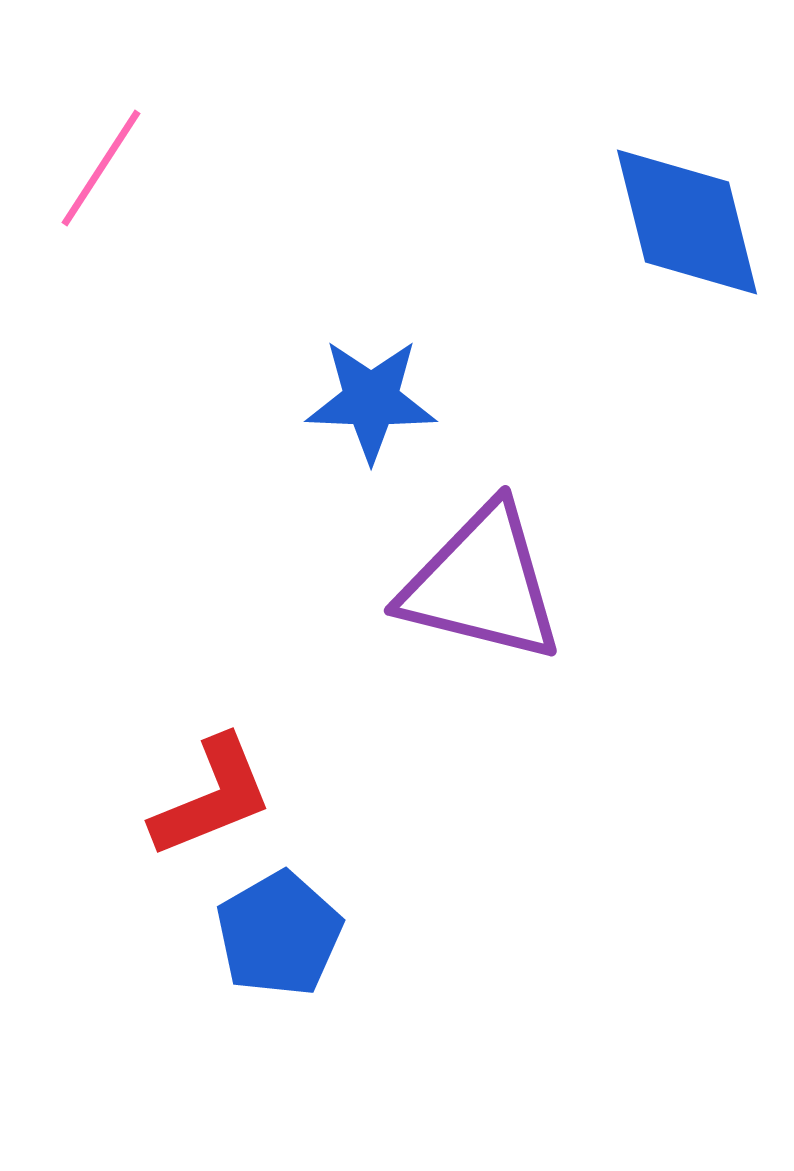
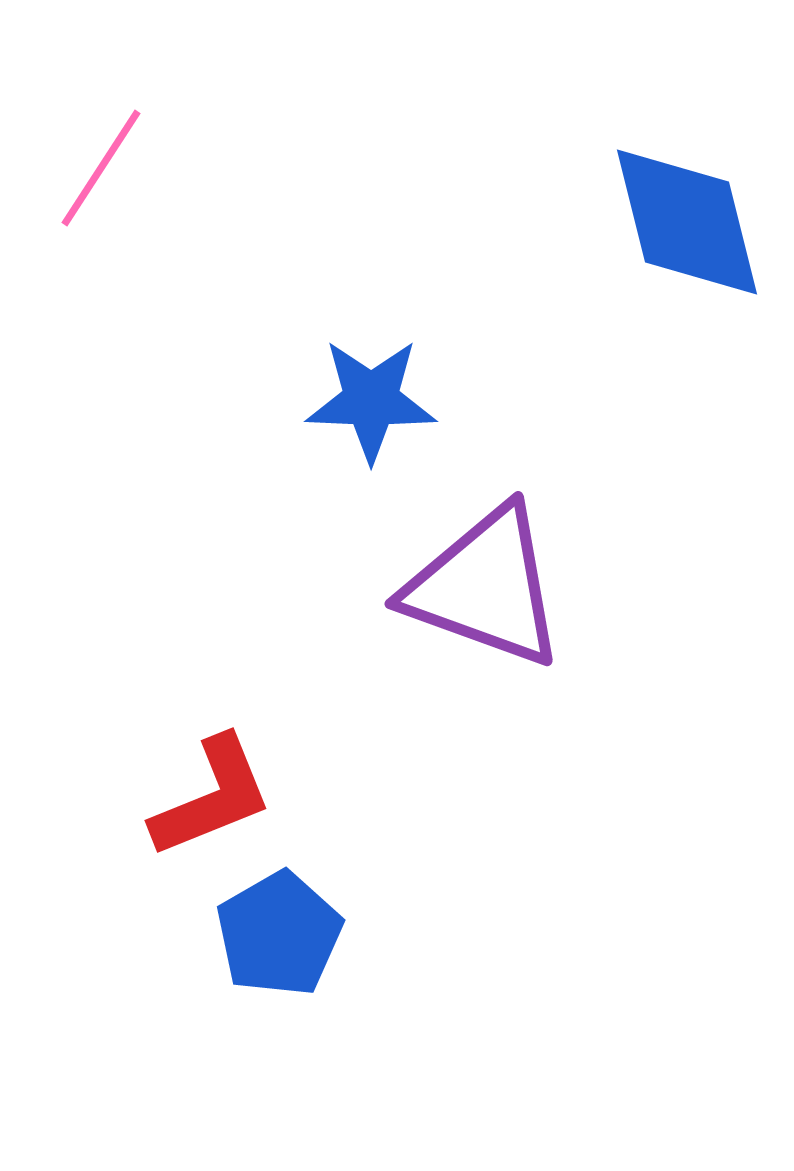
purple triangle: moved 3 px right, 3 px down; rotated 6 degrees clockwise
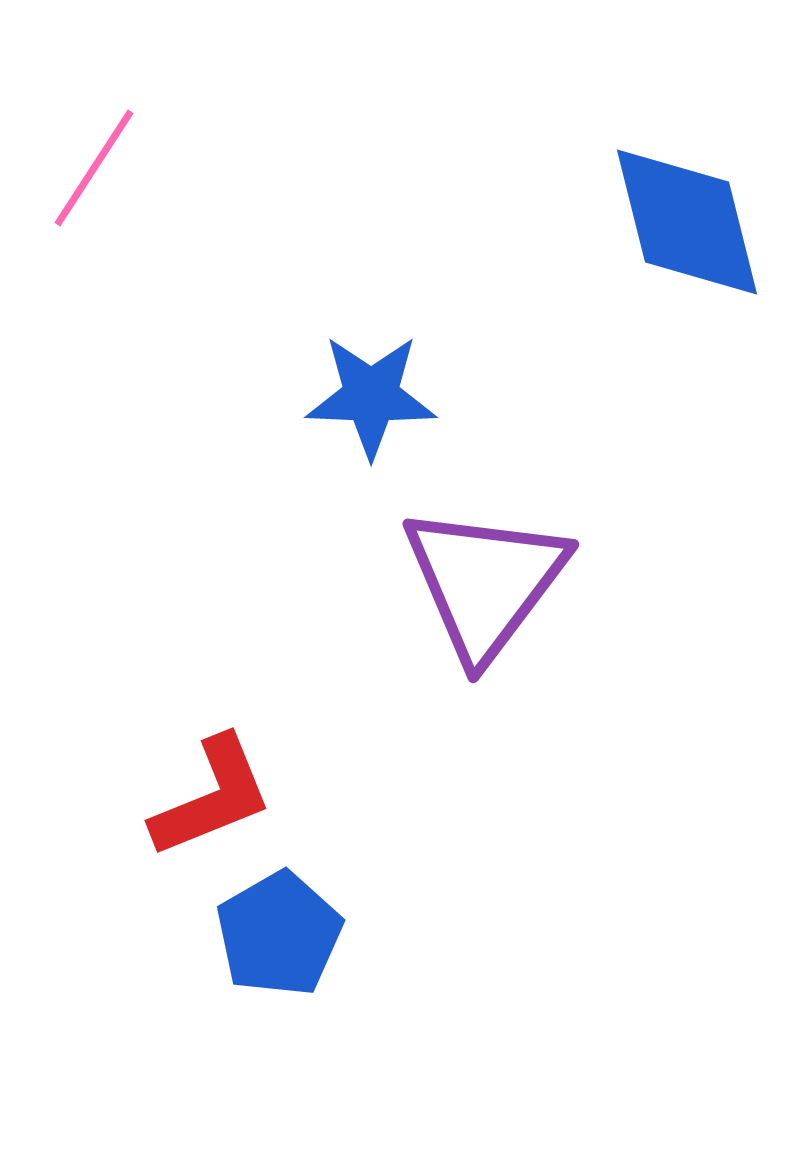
pink line: moved 7 px left
blue star: moved 4 px up
purple triangle: moved 5 px up; rotated 47 degrees clockwise
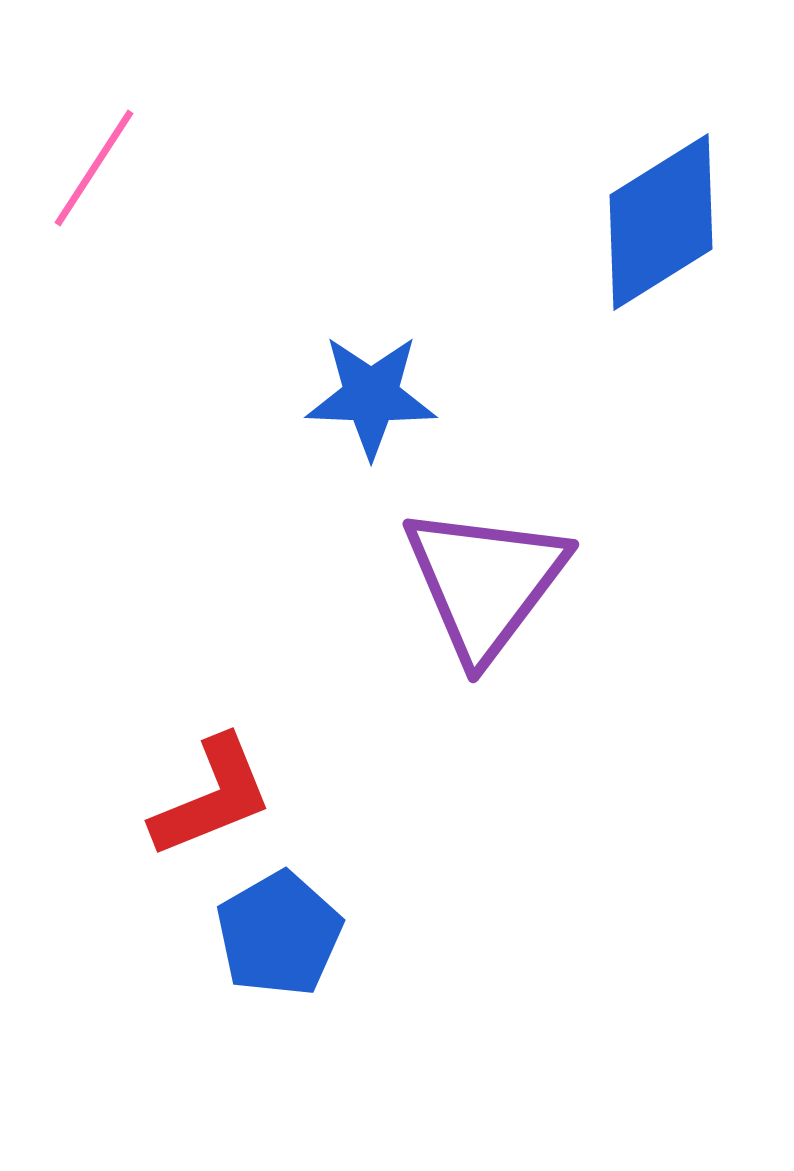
blue diamond: moved 26 px left; rotated 72 degrees clockwise
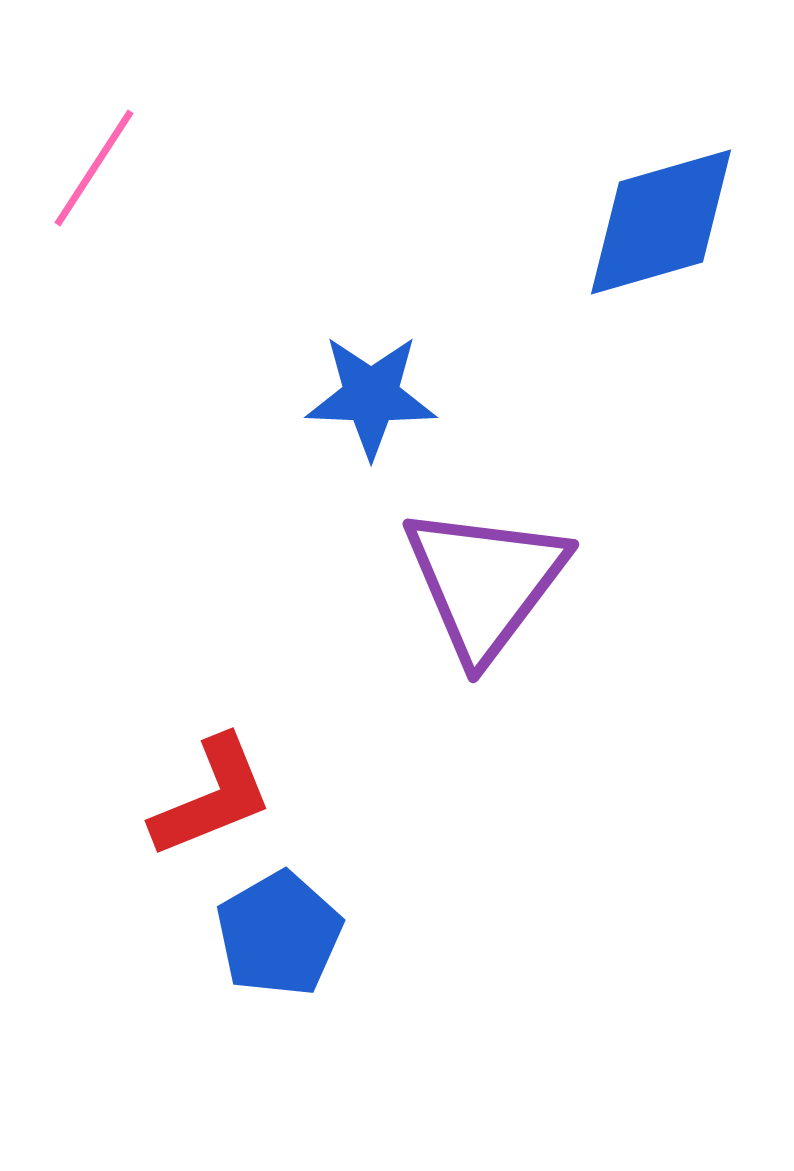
blue diamond: rotated 16 degrees clockwise
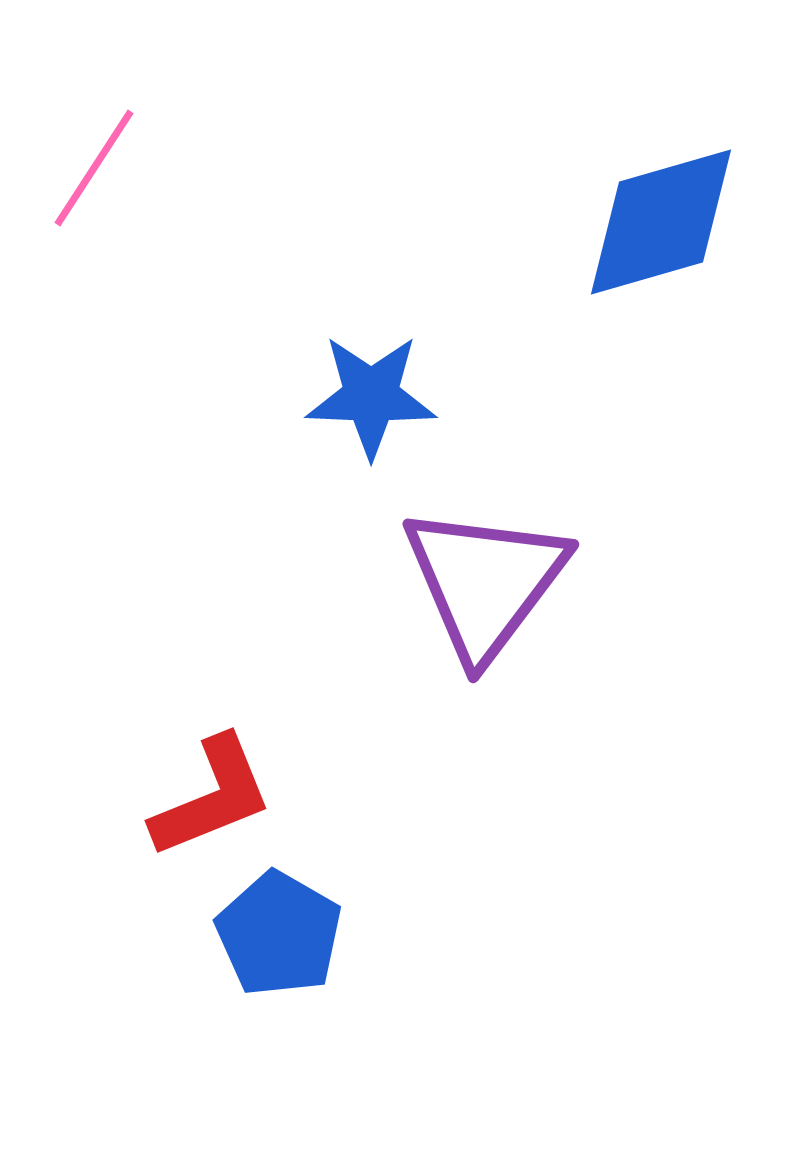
blue pentagon: rotated 12 degrees counterclockwise
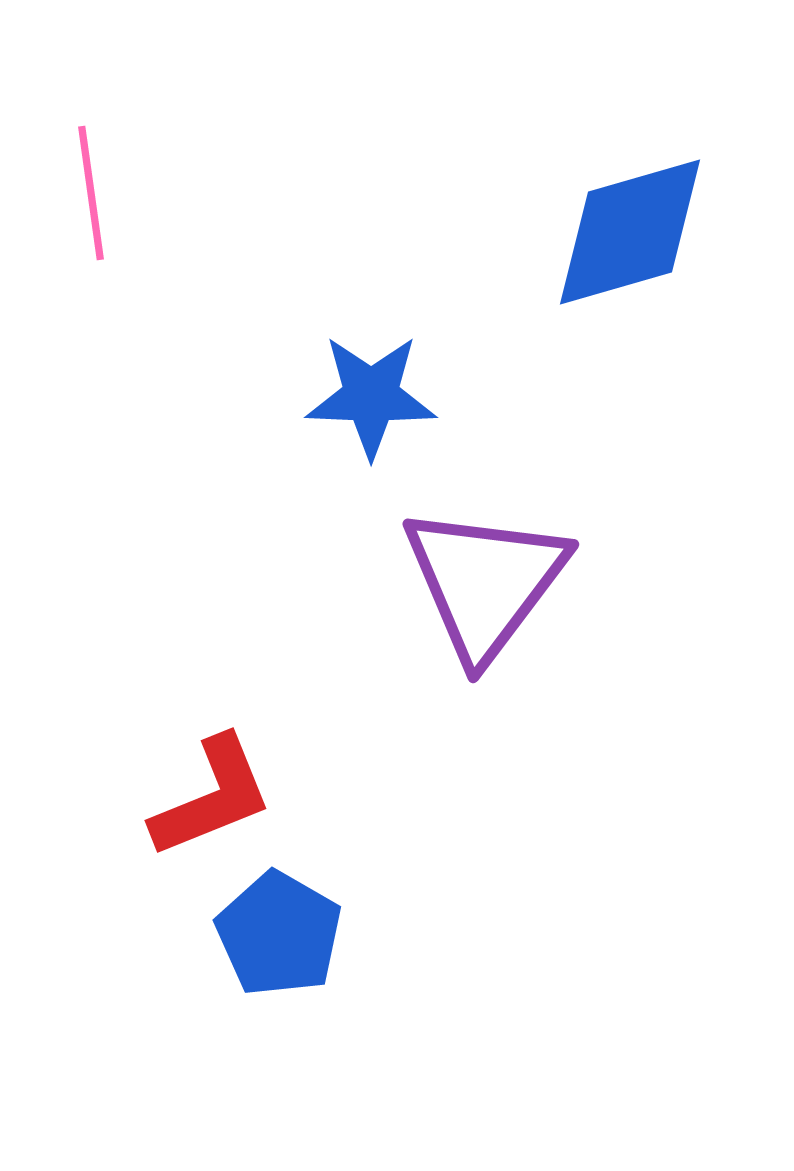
pink line: moved 3 px left, 25 px down; rotated 41 degrees counterclockwise
blue diamond: moved 31 px left, 10 px down
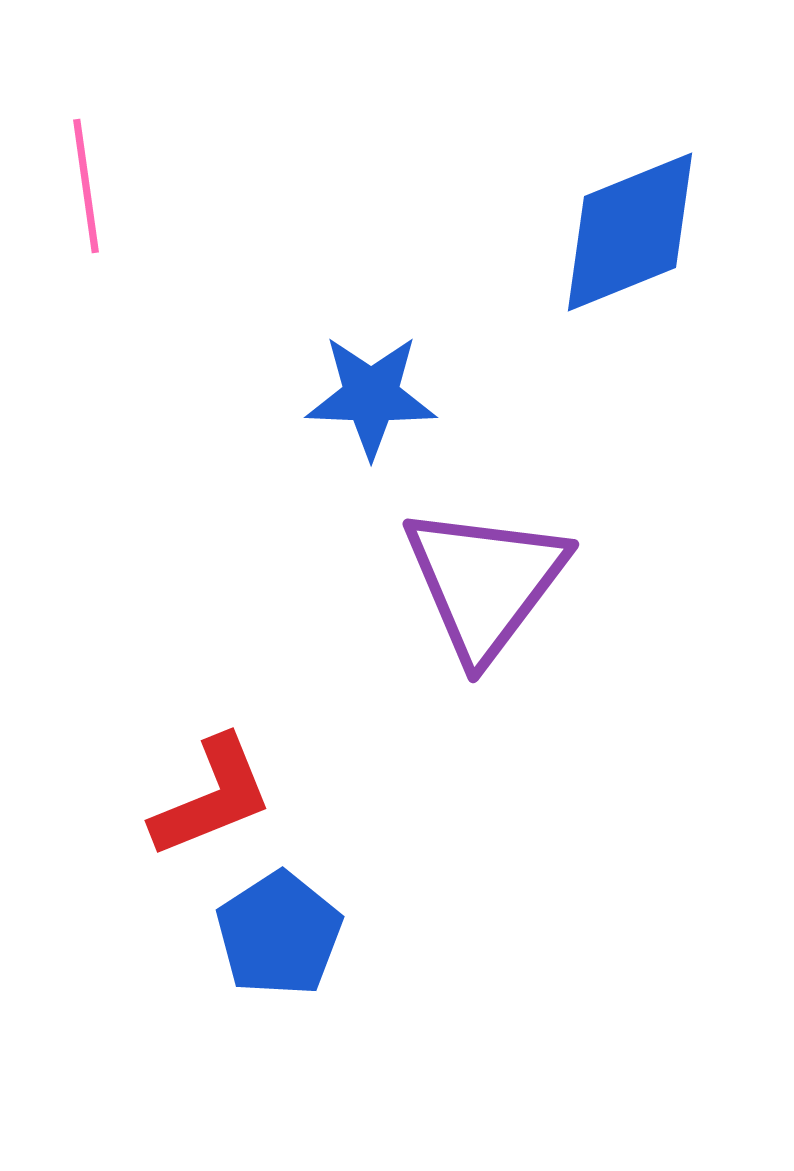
pink line: moved 5 px left, 7 px up
blue diamond: rotated 6 degrees counterclockwise
blue pentagon: rotated 9 degrees clockwise
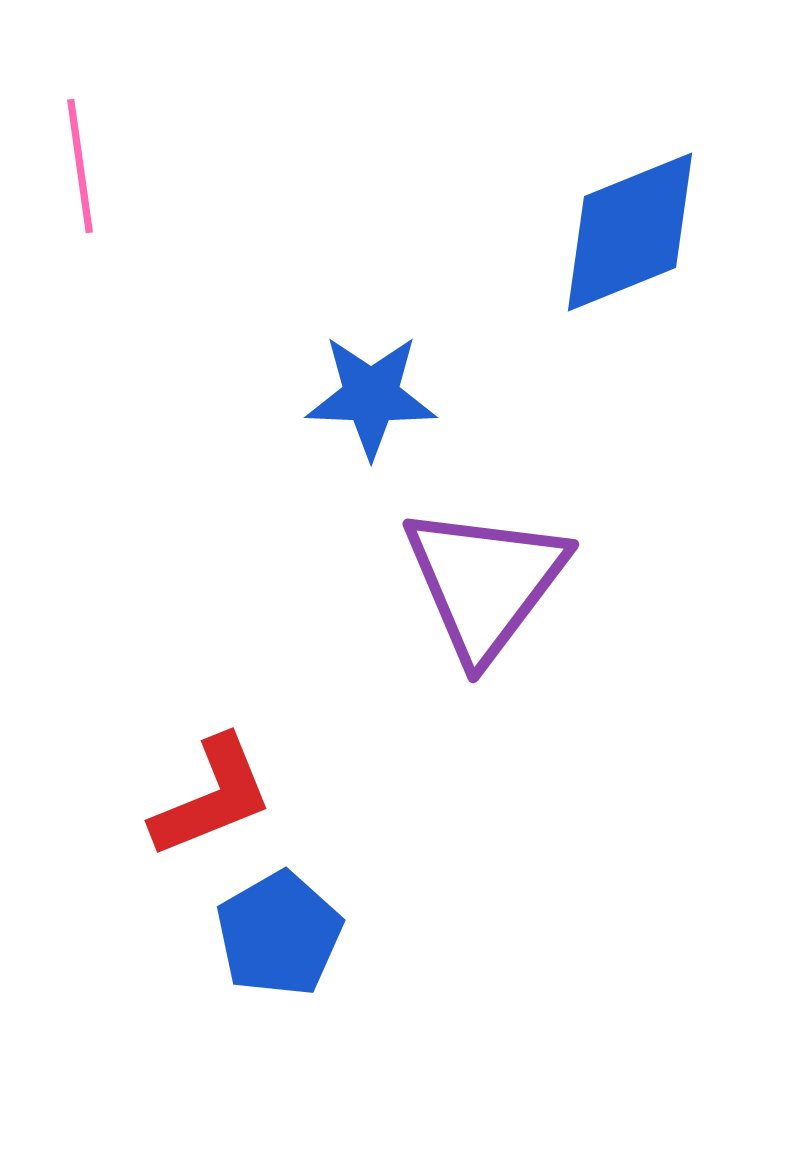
pink line: moved 6 px left, 20 px up
blue pentagon: rotated 3 degrees clockwise
